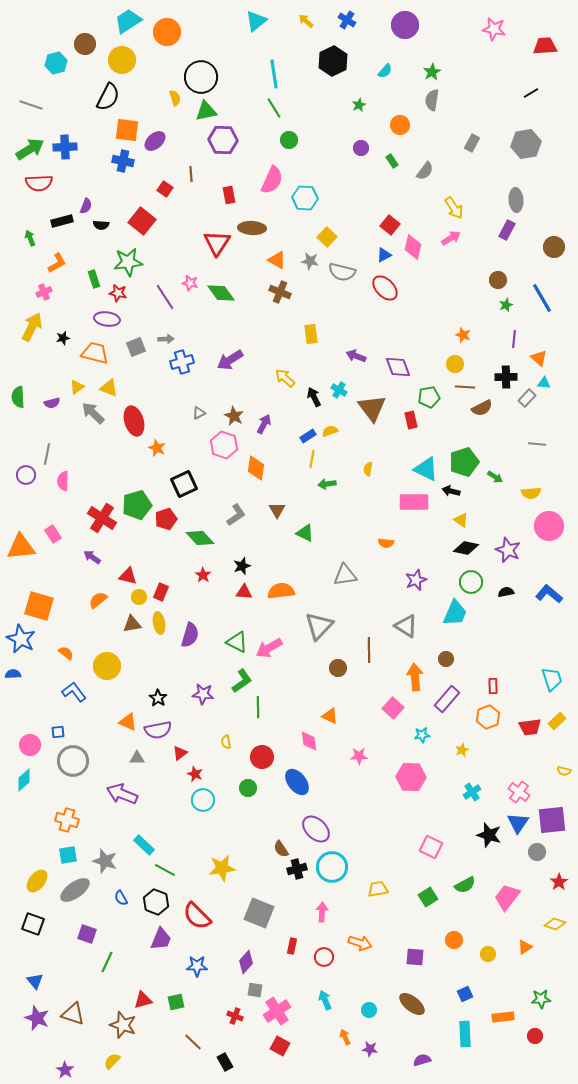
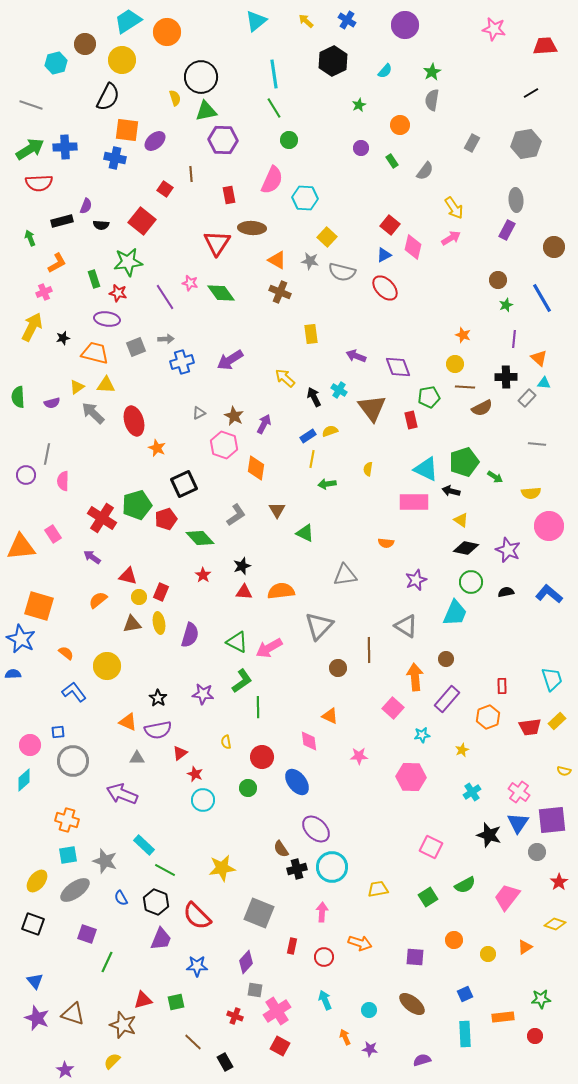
blue cross at (123, 161): moved 8 px left, 3 px up
yellow triangle at (109, 388): moved 3 px left, 3 px up; rotated 18 degrees counterclockwise
red rectangle at (493, 686): moved 9 px right
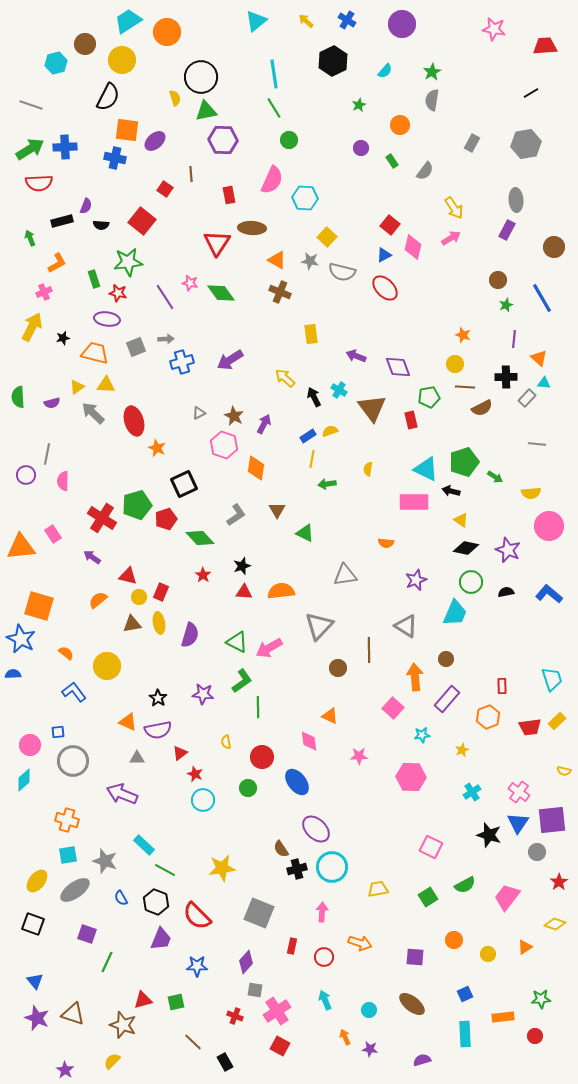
purple circle at (405, 25): moved 3 px left, 1 px up
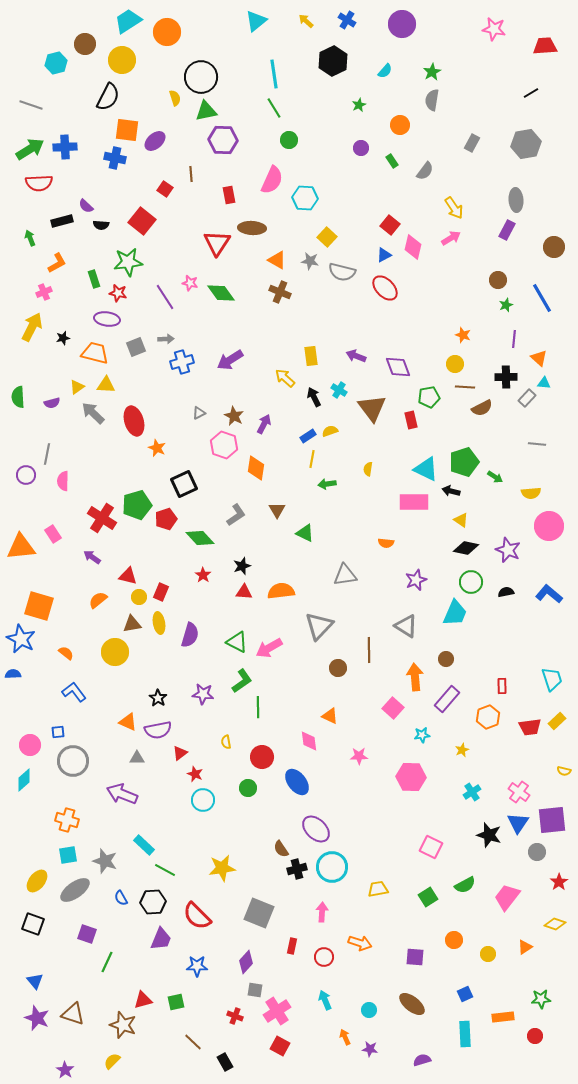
purple semicircle at (86, 206): rotated 112 degrees clockwise
yellow rectangle at (311, 334): moved 22 px down
yellow circle at (107, 666): moved 8 px right, 14 px up
black hexagon at (156, 902): moved 3 px left; rotated 25 degrees counterclockwise
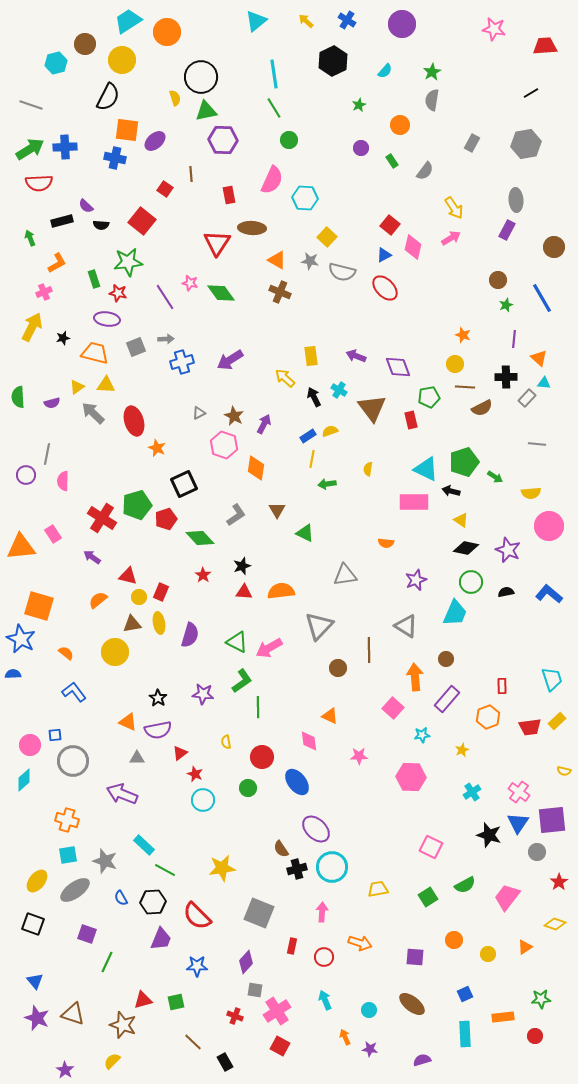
blue square at (58, 732): moved 3 px left, 3 px down
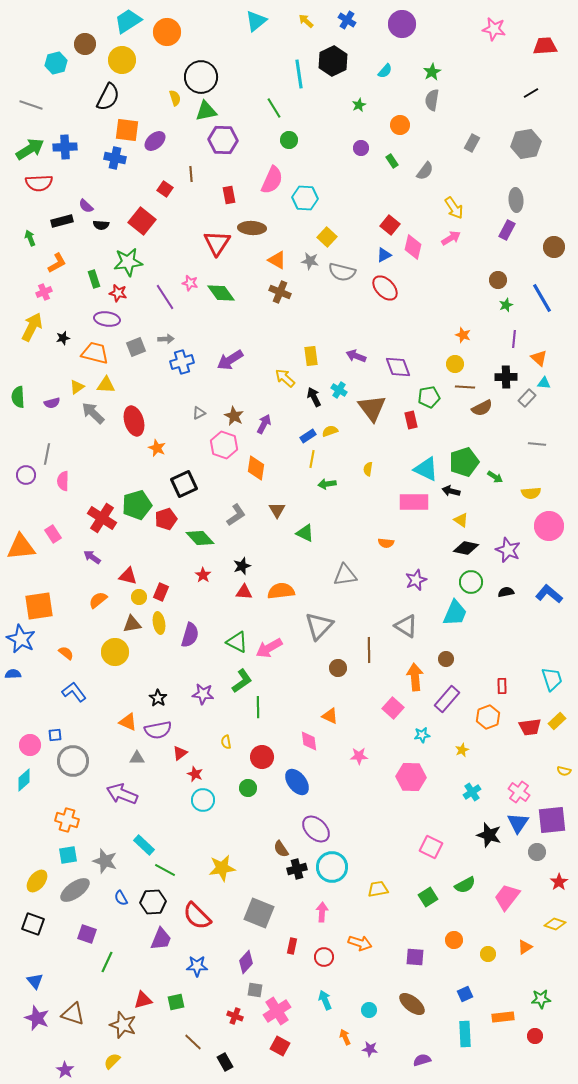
cyan line at (274, 74): moved 25 px right
orange square at (39, 606): rotated 24 degrees counterclockwise
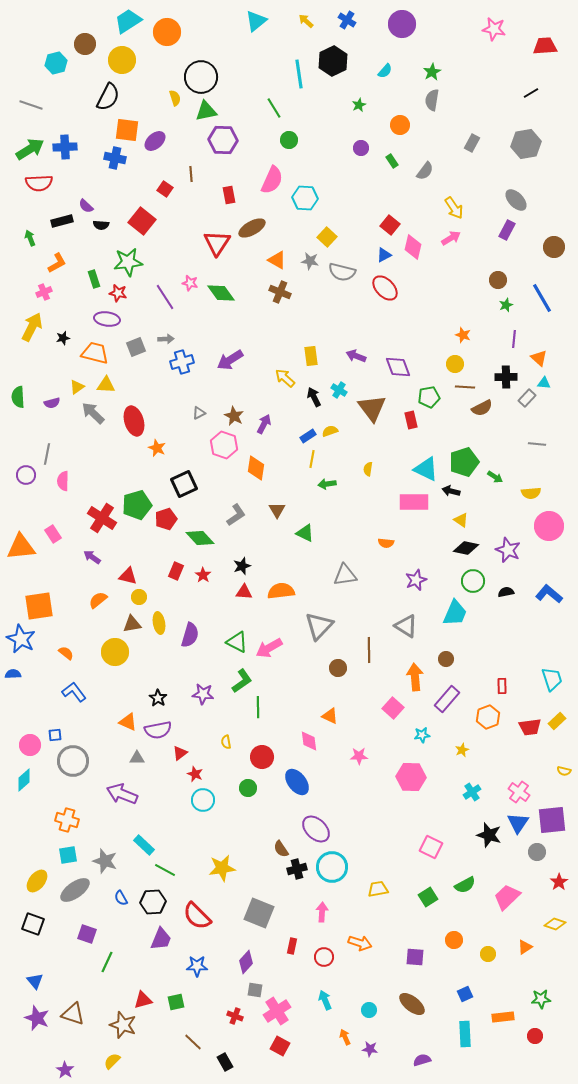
gray ellipse at (516, 200): rotated 40 degrees counterclockwise
brown ellipse at (252, 228): rotated 32 degrees counterclockwise
green circle at (471, 582): moved 2 px right, 1 px up
red rectangle at (161, 592): moved 15 px right, 21 px up
pink trapezoid at (507, 897): rotated 8 degrees clockwise
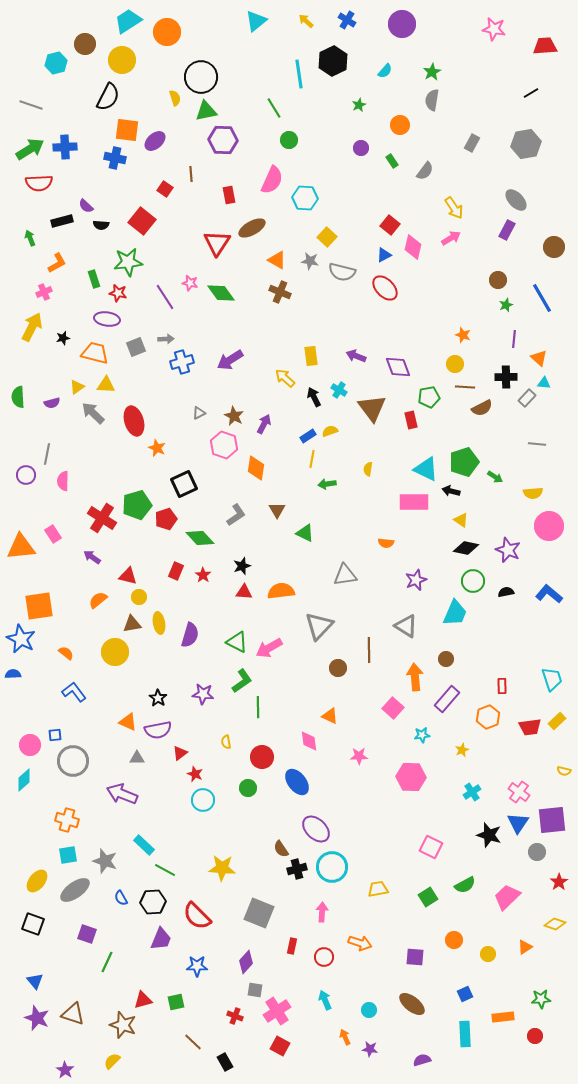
yellow semicircle at (531, 493): moved 2 px right
yellow star at (222, 868): rotated 12 degrees clockwise
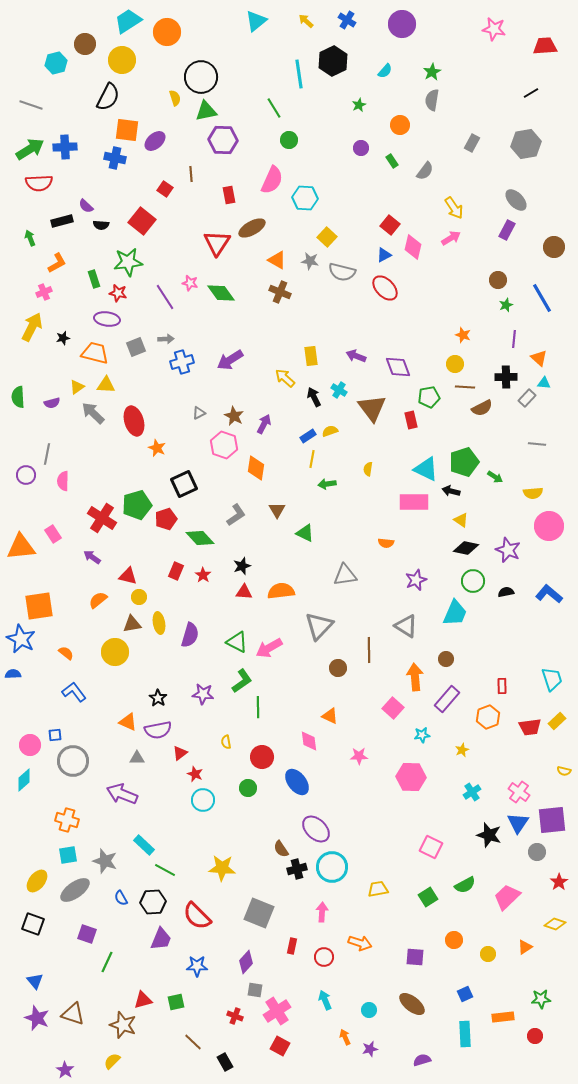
purple star at (370, 1049): rotated 21 degrees counterclockwise
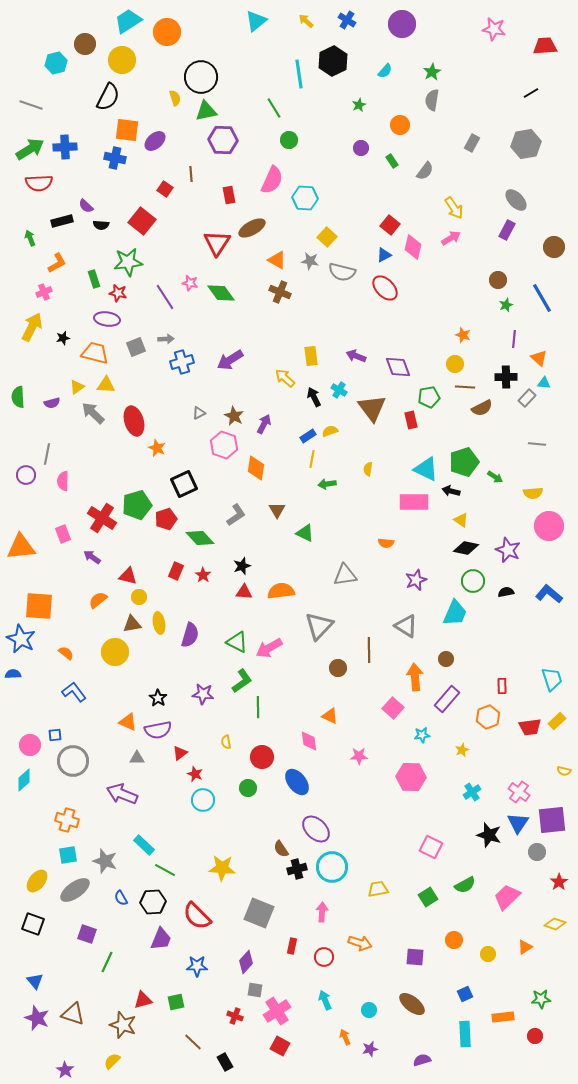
pink rectangle at (53, 534): moved 10 px right; rotated 12 degrees clockwise
orange square at (39, 606): rotated 12 degrees clockwise
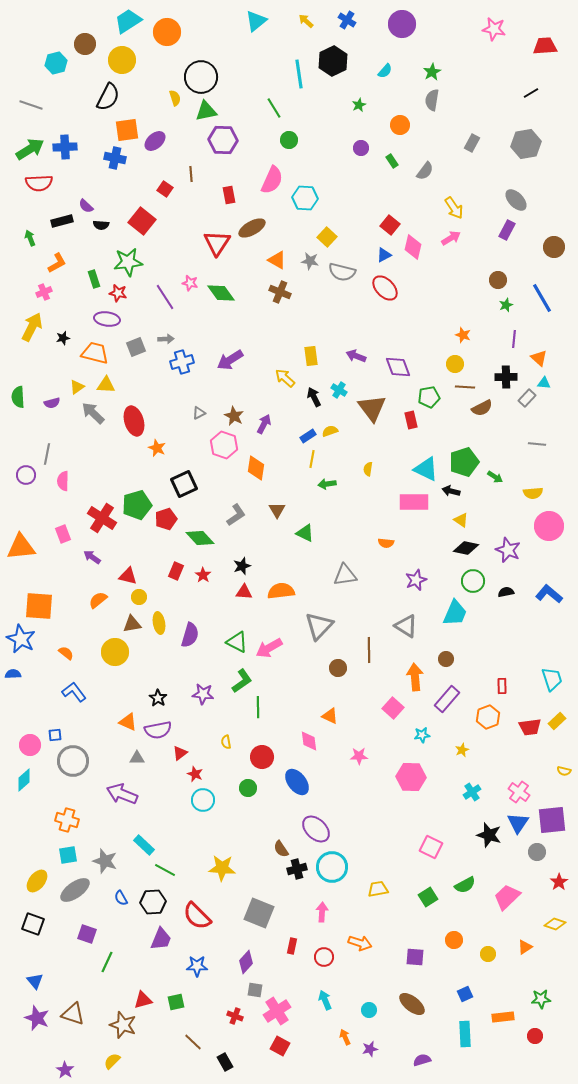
orange square at (127, 130): rotated 15 degrees counterclockwise
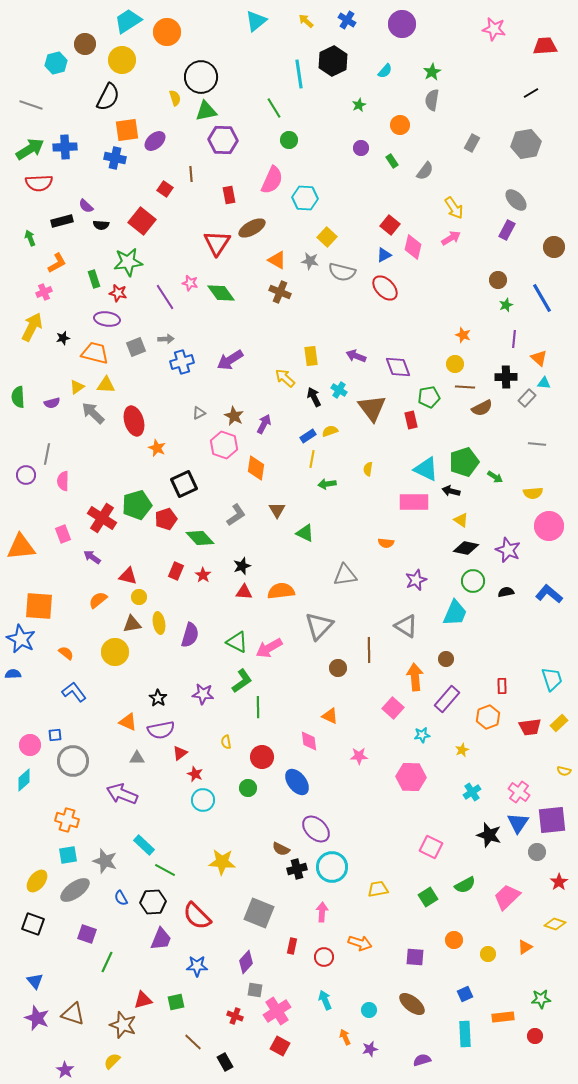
yellow rectangle at (557, 721): moved 2 px right, 2 px down
purple semicircle at (158, 730): moved 3 px right
brown semicircle at (281, 849): rotated 30 degrees counterclockwise
yellow star at (222, 868): moved 6 px up
